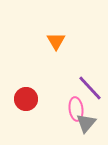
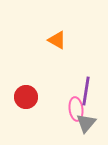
orange triangle: moved 1 px right, 1 px up; rotated 30 degrees counterclockwise
purple line: moved 4 px left, 3 px down; rotated 52 degrees clockwise
red circle: moved 2 px up
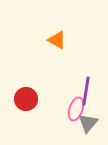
red circle: moved 2 px down
pink ellipse: rotated 25 degrees clockwise
gray triangle: moved 2 px right
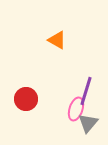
purple line: rotated 8 degrees clockwise
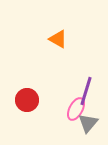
orange triangle: moved 1 px right, 1 px up
red circle: moved 1 px right, 1 px down
pink ellipse: rotated 10 degrees clockwise
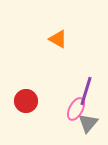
red circle: moved 1 px left, 1 px down
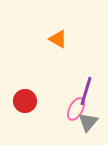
red circle: moved 1 px left
gray triangle: moved 1 px up
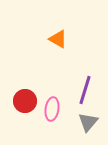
purple line: moved 1 px left, 1 px up
pink ellipse: moved 24 px left; rotated 20 degrees counterclockwise
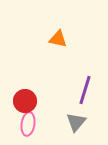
orange triangle: rotated 18 degrees counterclockwise
pink ellipse: moved 24 px left, 15 px down
gray triangle: moved 12 px left
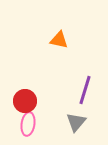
orange triangle: moved 1 px right, 1 px down
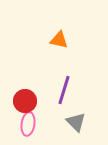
purple line: moved 21 px left
gray triangle: rotated 25 degrees counterclockwise
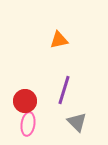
orange triangle: rotated 24 degrees counterclockwise
gray triangle: moved 1 px right
